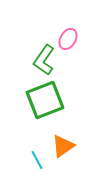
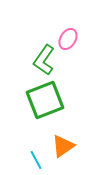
cyan line: moved 1 px left
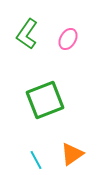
green L-shape: moved 17 px left, 26 px up
orange triangle: moved 9 px right, 8 px down
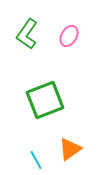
pink ellipse: moved 1 px right, 3 px up
orange triangle: moved 2 px left, 5 px up
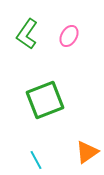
orange triangle: moved 17 px right, 3 px down
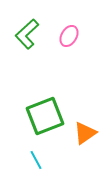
green L-shape: rotated 12 degrees clockwise
green square: moved 16 px down
orange triangle: moved 2 px left, 19 px up
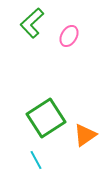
green L-shape: moved 5 px right, 11 px up
green square: moved 1 px right, 2 px down; rotated 12 degrees counterclockwise
orange triangle: moved 2 px down
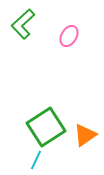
green L-shape: moved 9 px left, 1 px down
green square: moved 9 px down
cyan line: rotated 54 degrees clockwise
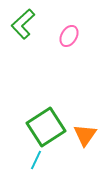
orange triangle: rotated 20 degrees counterclockwise
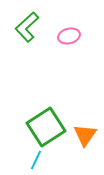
green L-shape: moved 4 px right, 3 px down
pink ellipse: rotated 45 degrees clockwise
